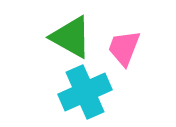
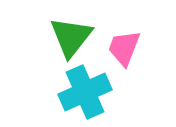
green triangle: rotated 39 degrees clockwise
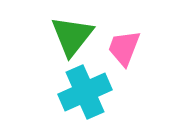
green triangle: moved 1 px right, 1 px up
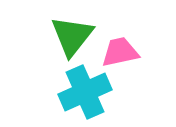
pink trapezoid: moved 4 px left, 4 px down; rotated 57 degrees clockwise
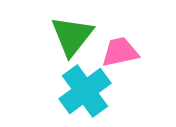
cyan cross: moved 1 px up; rotated 12 degrees counterclockwise
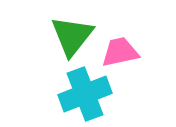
cyan cross: moved 3 px down; rotated 15 degrees clockwise
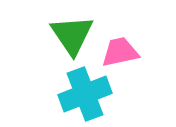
green triangle: moved 1 px up; rotated 12 degrees counterclockwise
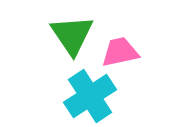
cyan cross: moved 5 px right, 2 px down; rotated 12 degrees counterclockwise
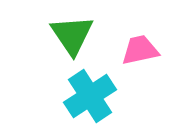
pink trapezoid: moved 20 px right, 2 px up
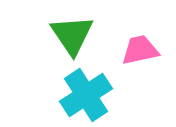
cyan cross: moved 4 px left, 1 px up
